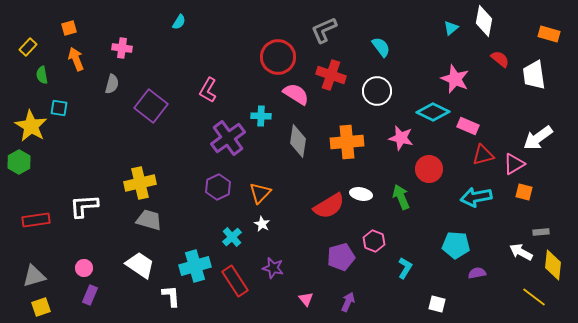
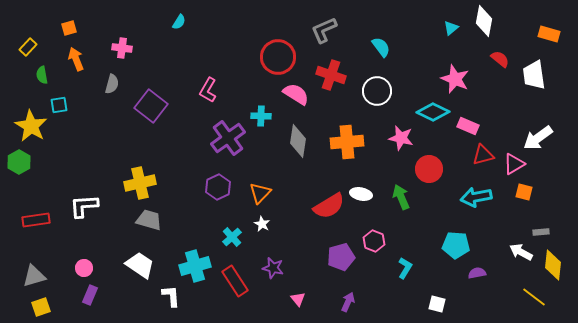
cyan square at (59, 108): moved 3 px up; rotated 18 degrees counterclockwise
pink triangle at (306, 299): moved 8 px left
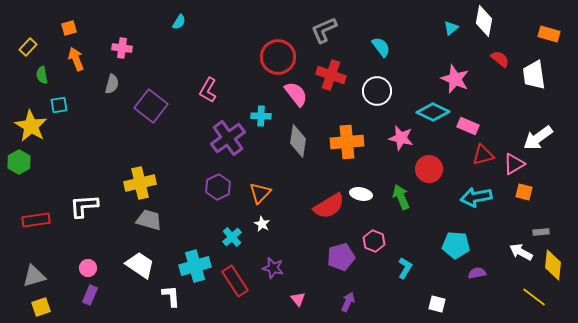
pink semicircle at (296, 94): rotated 20 degrees clockwise
pink circle at (84, 268): moved 4 px right
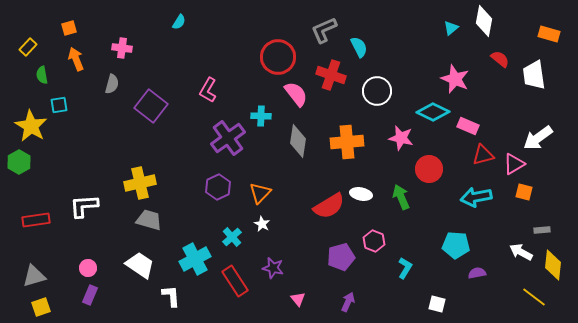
cyan semicircle at (381, 47): moved 22 px left; rotated 10 degrees clockwise
gray rectangle at (541, 232): moved 1 px right, 2 px up
cyan cross at (195, 266): moved 7 px up; rotated 12 degrees counterclockwise
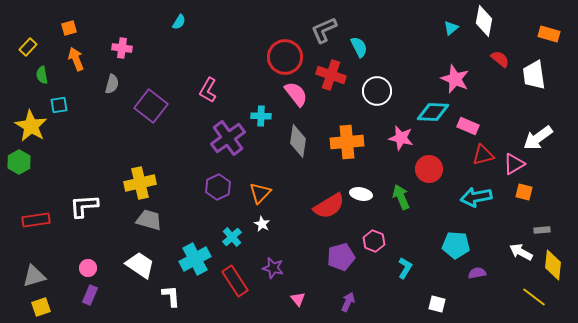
red circle at (278, 57): moved 7 px right
cyan diamond at (433, 112): rotated 24 degrees counterclockwise
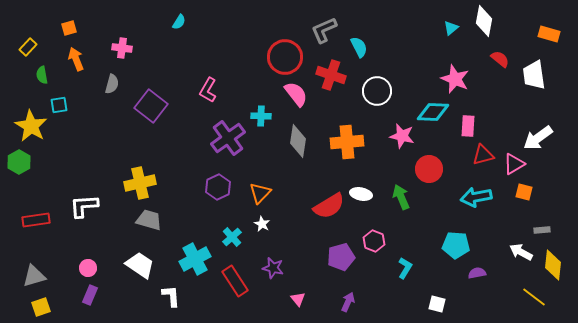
pink rectangle at (468, 126): rotated 70 degrees clockwise
pink star at (401, 138): moved 1 px right, 2 px up
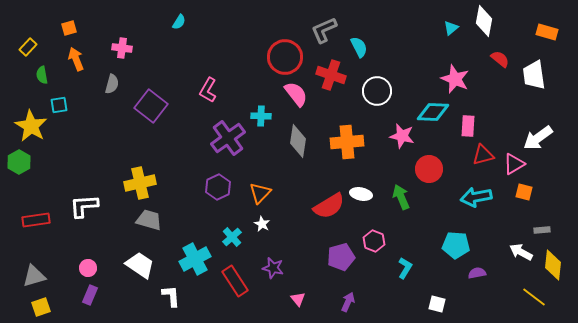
orange rectangle at (549, 34): moved 2 px left, 2 px up
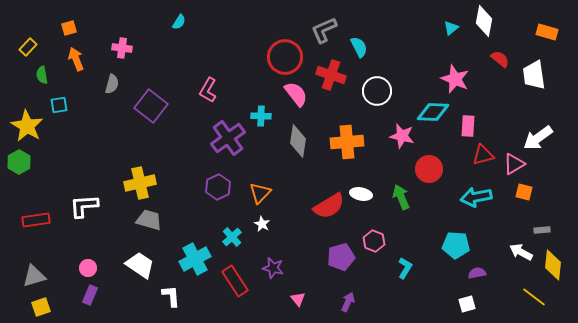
yellow star at (31, 126): moved 4 px left
white square at (437, 304): moved 30 px right; rotated 30 degrees counterclockwise
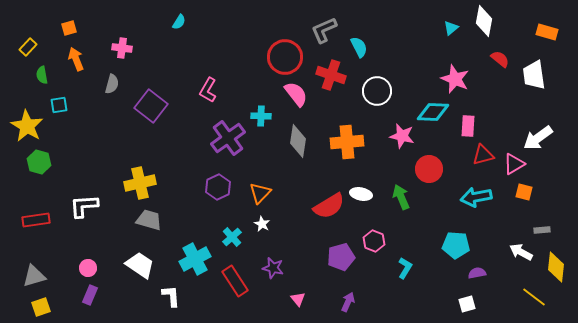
green hexagon at (19, 162): moved 20 px right; rotated 15 degrees counterclockwise
yellow diamond at (553, 265): moved 3 px right, 2 px down
